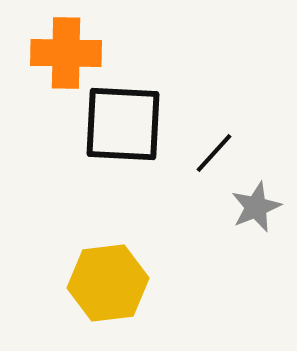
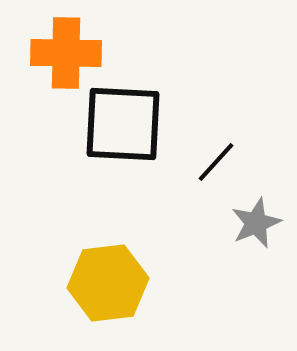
black line: moved 2 px right, 9 px down
gray star: moved 16 px down
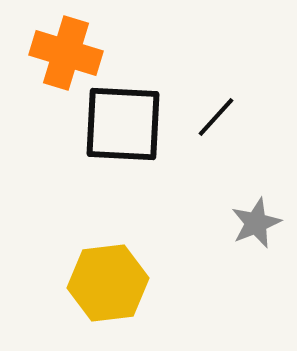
orange cross: rotated 16 degrees clockwise
black line: moved 45 px up
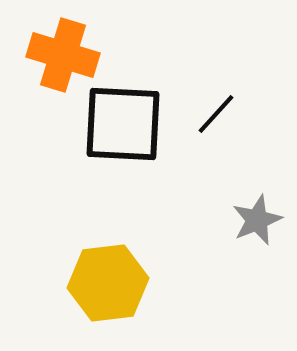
orange cross: moved 3 px left, 2 px down
black line: moved 3 px up
gray star: moved 1 px right, 3 px up
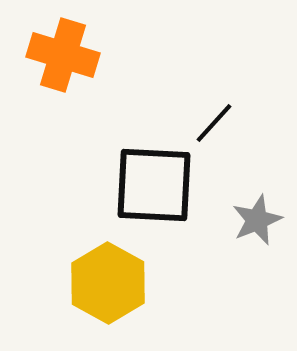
black line: moved 2 px left, 9 px down
black square: moved 31 px right, 61 px down
yellow hexagon: rotated 24 degrees counterclockwise
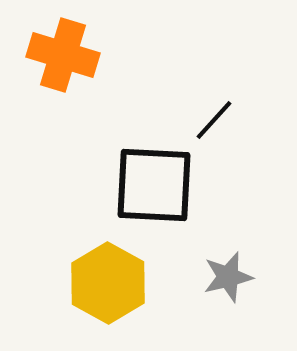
black line: moved 3 px up
gray star: moved 29 px left, 57 px down; rotated 9 degrees clockwise
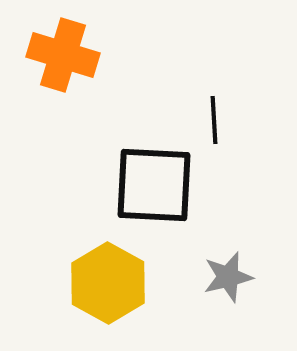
black line: rotated 45 degrees counterclockwise
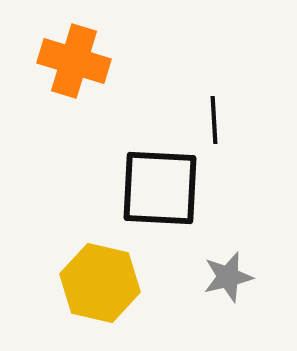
orange cross: moved 11 px right, 6 px down
black square: moved 6 px right, 3 px down
yellow hexagon: moved 8 px left; rotated 16 degrees counterclockwise
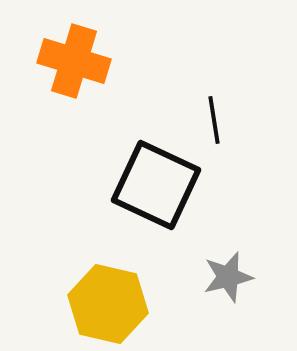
black line: rotated 6 degrees counterclockwise
black square: moved 4 px left, 3 px up; rotated 22 degrees clockwise
yellow hexagon: moved 8 px right, 21 px down
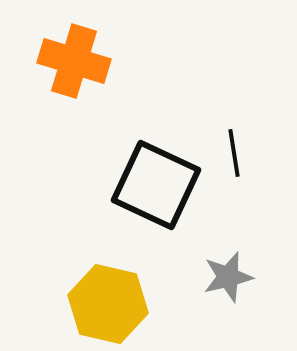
black line: moved 20 px right, 33 px down
